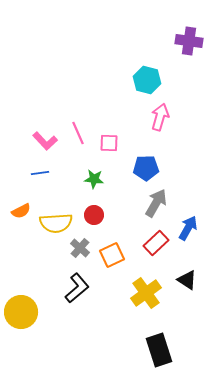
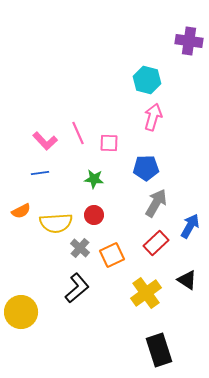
pink arrow: moved 7 px left
blue arrow: moved 2 px right, 2 px up
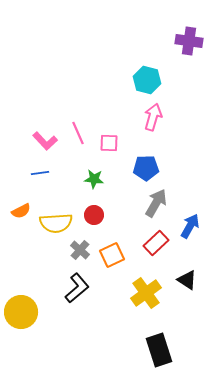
gray cross: moved 2 px down
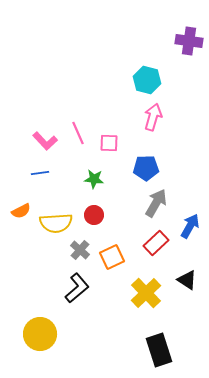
orange square: moved 2 px down
yellow cross: rotated 8 degrees counterclockwise
yellow circle: moved 19 px right, 22 px down
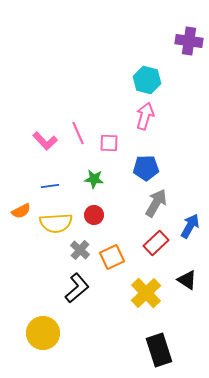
pink arrow: moved 8 px left, 1 px up
blue line: moved 10 px right, 13 px down
yellow circle: moved 3 px right, 1 px up
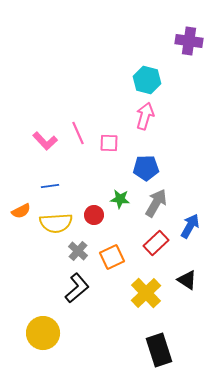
green star: moved 26 px right, 20 px down
gray cross: moved 2 px left, 1 px down
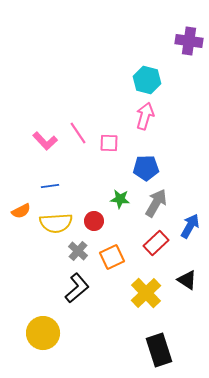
pink line: rotated 10 degrees counterclockwise
red circle: moved 6 px down
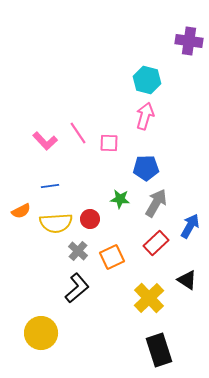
red circle: moved 4 px left, 2 px up
yellow cross: moved 3 px right, 5 px down
yellow circle: moved 2 px left
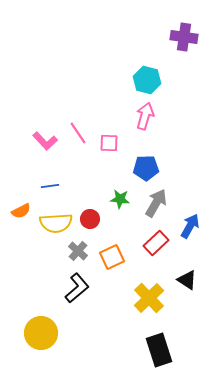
purple cross: moved 5 px left, 4 px up
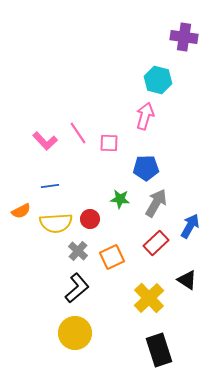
cyan hexagon: moved 11 px right
yellow circle: moved 34 px right
